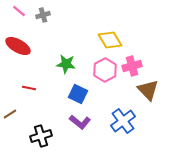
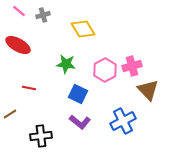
yellow diamond: moved 27 px left, 11 px up
red ellipse: moved 1 px up
blue cross: rotated 10 degrees clockwise
black cross: rotated 10 degrees clockwise
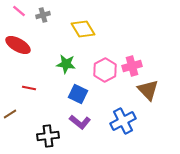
black cross: moved 7 px right
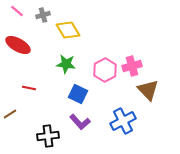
pink line: moved 2 px left
yellow diamond: moved 15 px left, 1 px down
purple L-shape: rotated 10 degrees clockwise
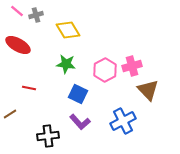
gray cross: moved 7 px left
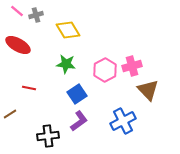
blue square: moved 1 px left; rotated 30 degrees clockwise
purple L-shape: moved 1 px left, 1 px up; rotated 85 degrees counterclockwise
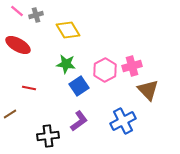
blue square: moved 2 px right, 8 px up
